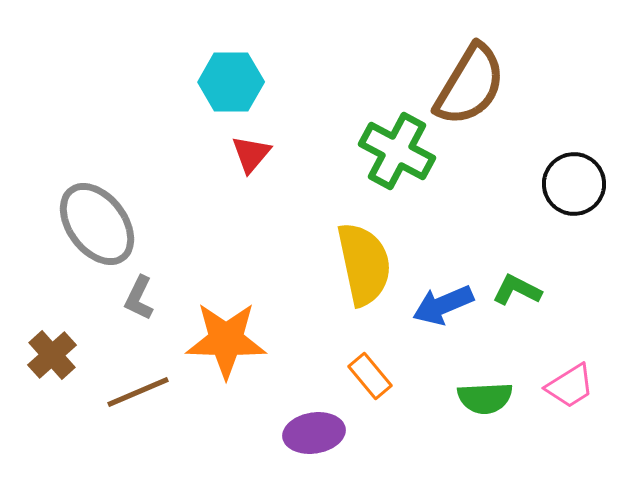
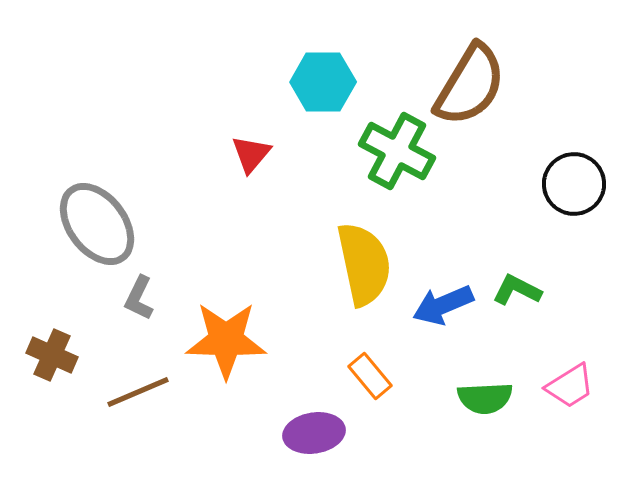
cyan hexagon: moved 92 px right
brown cross: rotated 24 degrees counterclockwise
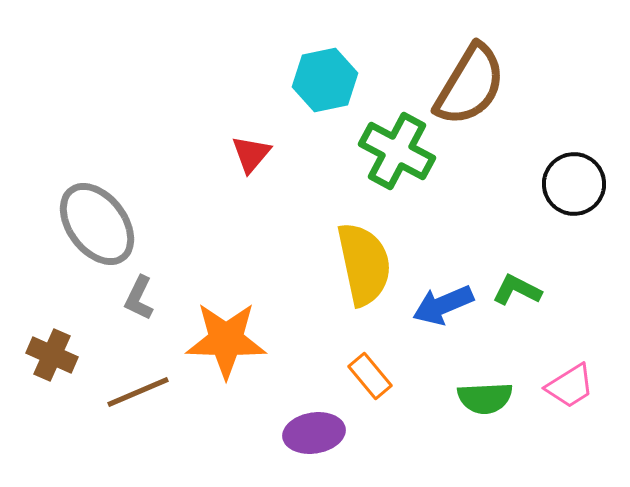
cyan hexagon: moved 2 px right, 2 px up; rotated 12 degrees counterclockwise
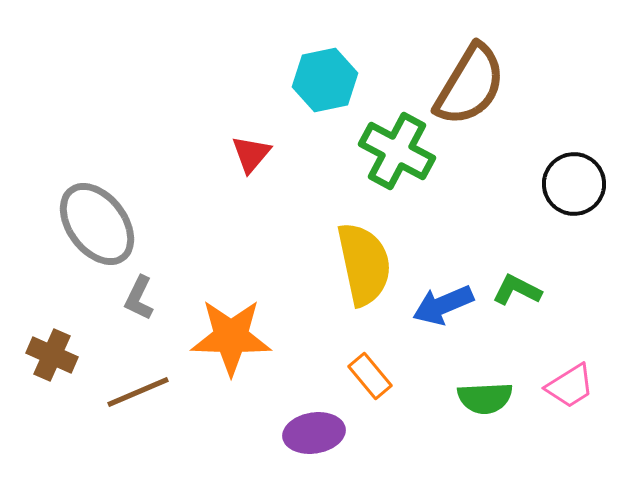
orange star: moved 5 px right, 3 px up
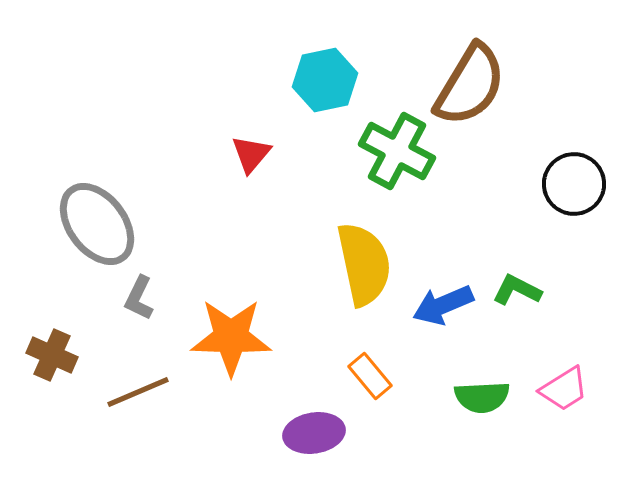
pink trapezoid: moved 6 px left, 3 px down
green semicircle: moved 3 px left, 1 px up
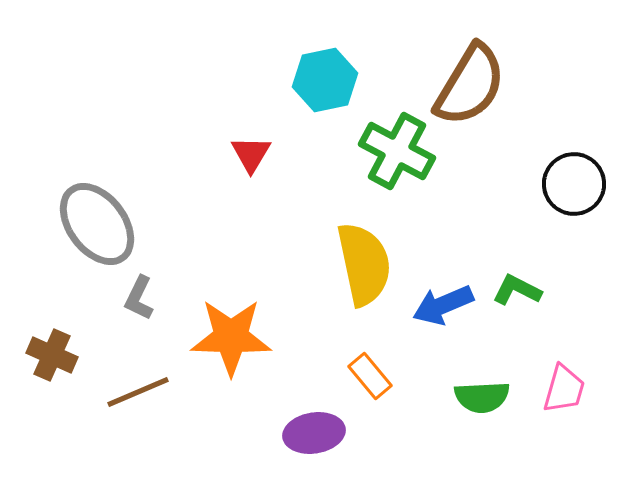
red triangle: rotated 9 degrees counterclockwise
pink trapezoid: rotated 42 degrees counterclockwise
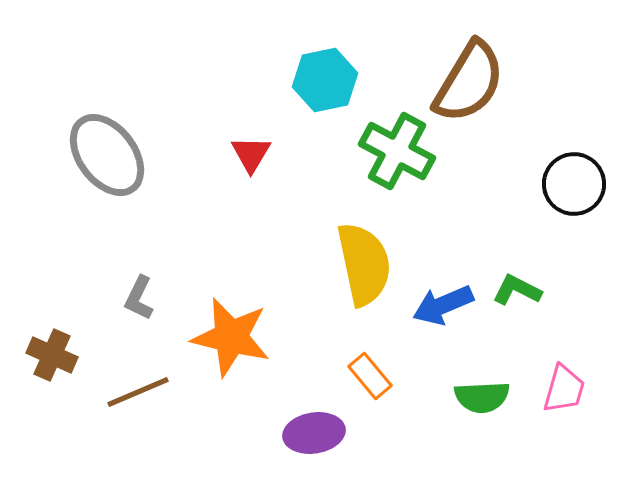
brown semicircle: moved 1 px left, 3 px up
gray ellipse: moved 10 px right, 69 px up
orange star: rotated 12 degrees clockwise
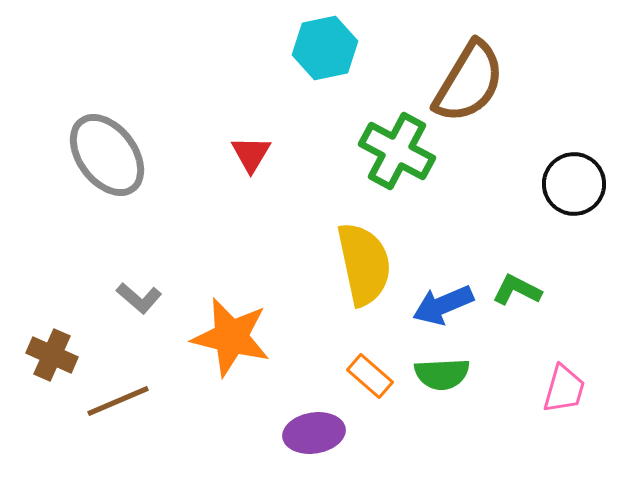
cyan hexagon: moved 32 px up
gray L-shape: rotated 75 degrees counterclockwise
orange rectangle: rotated 9 degrees counterclockwise
brown line: moved 20 px left, 9 px down
green semicircle: moved 40 px left, 23 px up
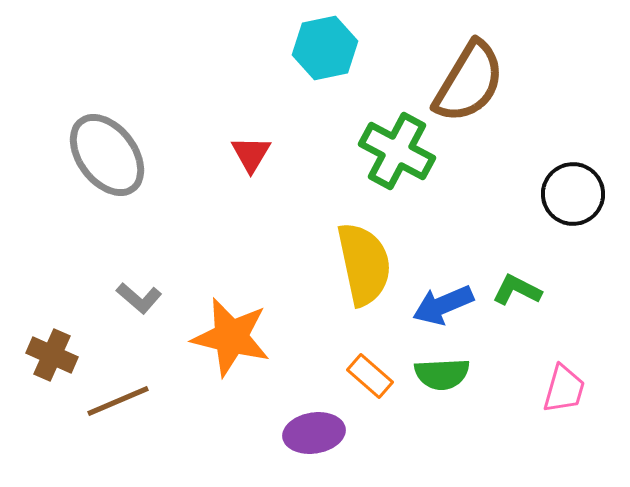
black circle: moved 1 px left, 10 px down
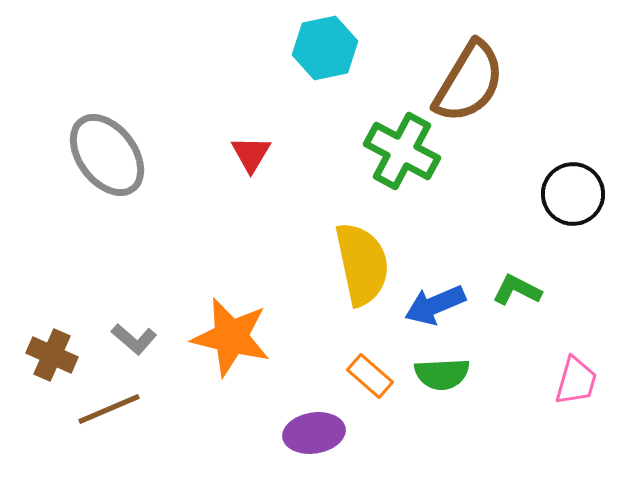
green cross: moved 5 px right
yellow semicircle: moved 2 px left
gray L-shape: moved 5 px left, 41 px down
blue arrow: moved 8 px left
pink trapezoid: moved 12 px right, 8 px up
brown line: moved 9 px left, 8 px down
